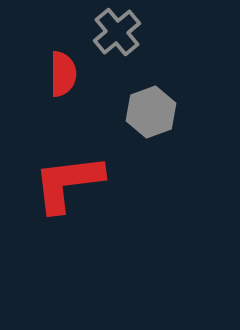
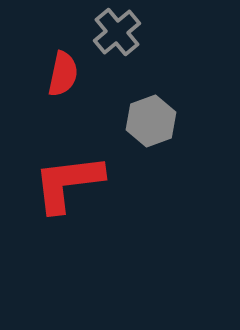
red semicircle: rotated 12 degrees clockwise
gray hexagon: moved 9 px down
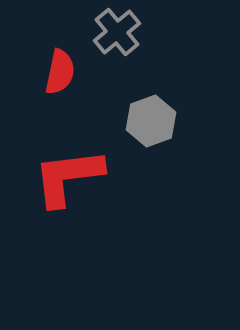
red semicircle: moved 3 px left, 2 px up
red L-shape: moved 6 px up
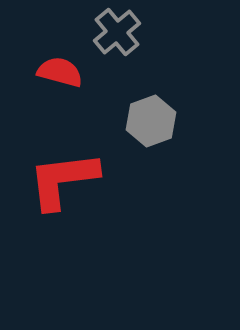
red semicircle: rotated 87 degrees counterclockwise
red L-shape: moved 5 px left, 3 px down
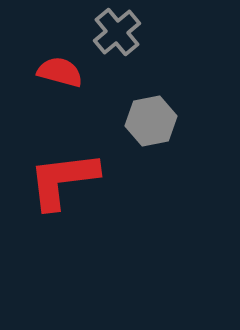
gray hexagon: rotated 9 degrees clockwise
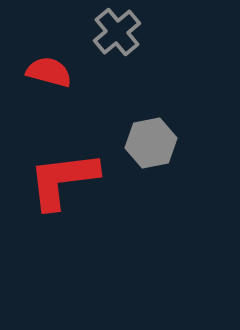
red semicircle: moved 11 px left
gray hexagon: moved 22 px down
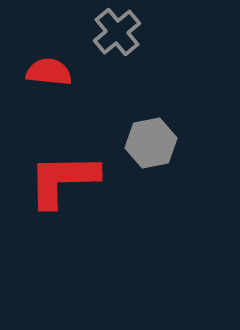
red semicircle: rotated 9 degrees counterclockwise
red L-shape: rotated 6 degrees clockwise
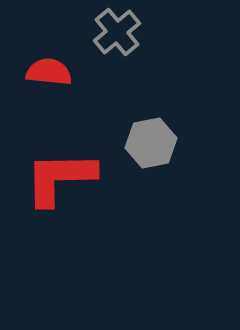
red L-shape: moved 3 px left, 2 px up
